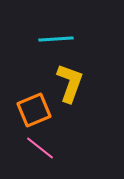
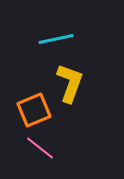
cyan line: rotated 8 degrees counterclockwise
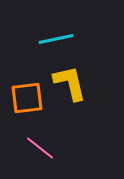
yellow L-shape: rotated 33 degrees counterclockwise
orange square: moved 7 px left, 12 px up; rotated 16 degrees clockwise
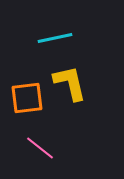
cyan line: moved 1 px left, 1 px up
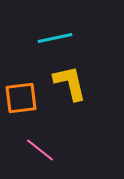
orange square: moved 6 px left
pink line: moved 2 px down
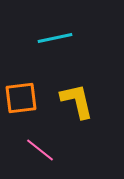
yellow L-shape: moved 7 px right, 18 px down
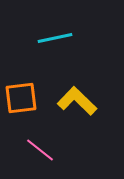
yellow L-shape: rotated 33 degrees counterclockwise
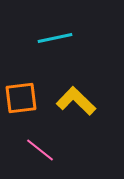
yellow L-shape: moved 1 px left
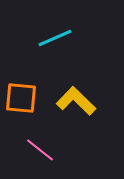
cyan line: rotated 12 degrees counterclockwise
orange square: rotated 12 degrees clockwise
